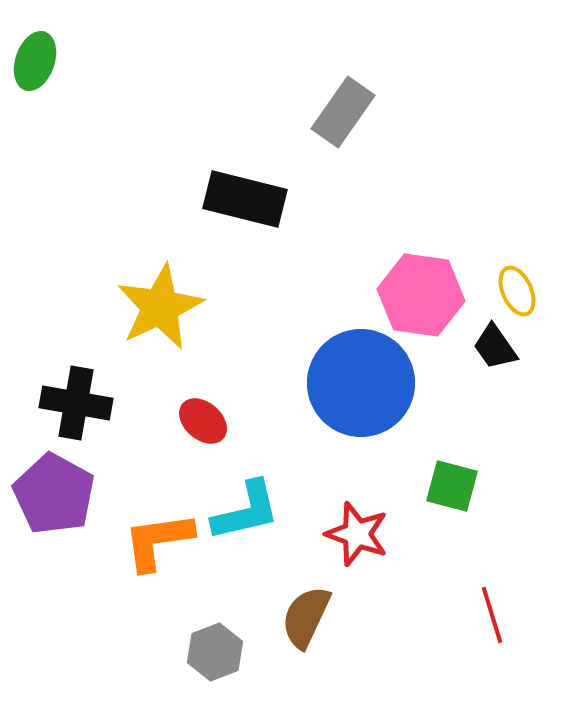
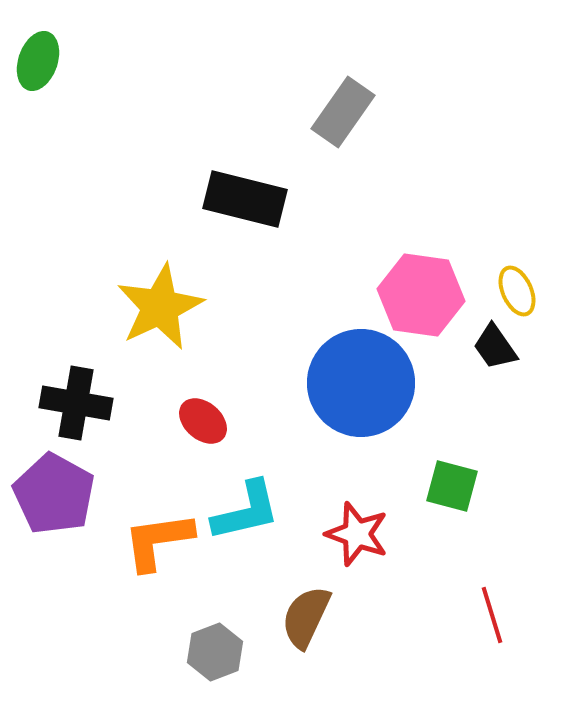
green ellipse: moved 3 px right
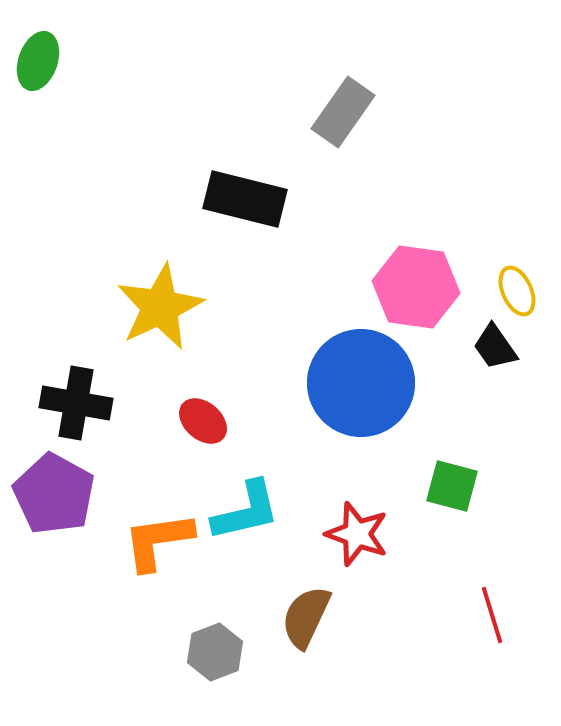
pink hexagon: moved 5 px left, 8 px up
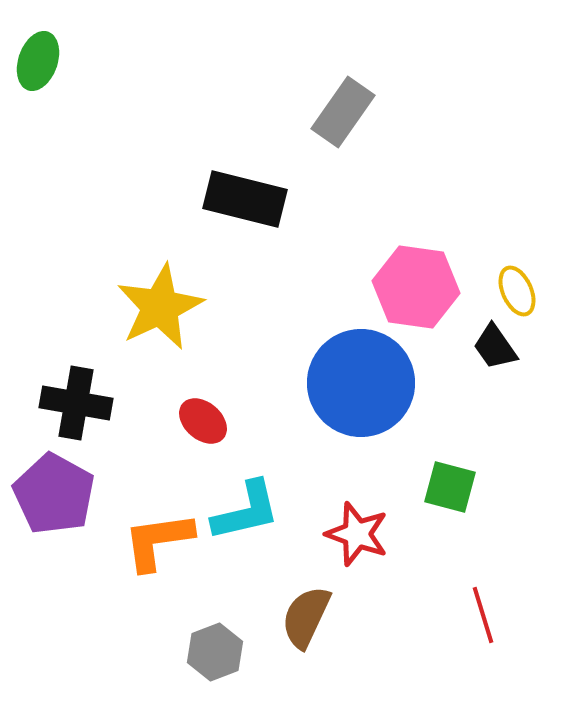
green square: moved 2 px left, 1 px down
red line: moved 9 px left
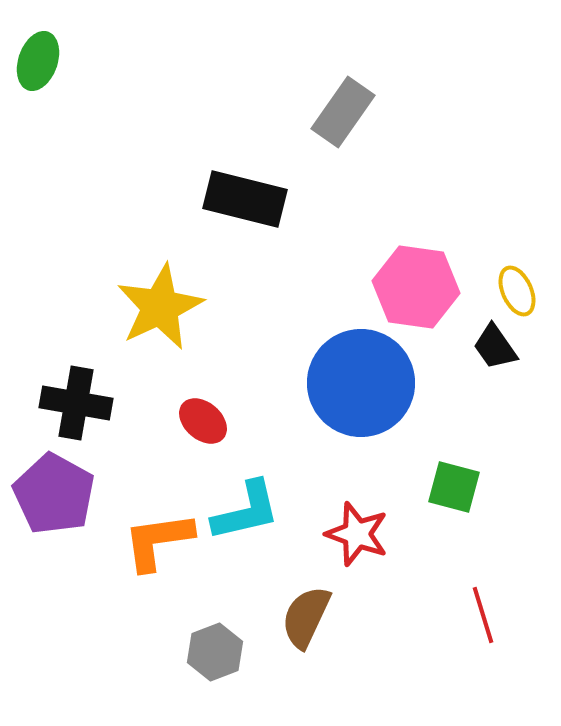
green square: moved 4 px right
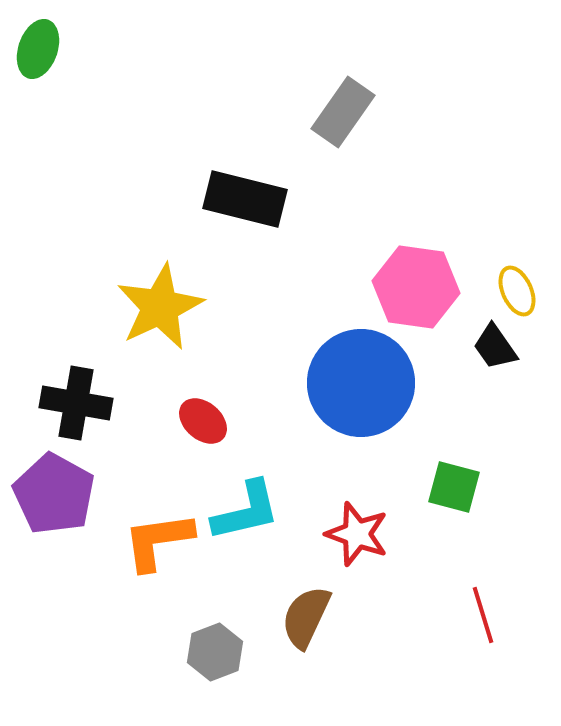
green ellipse: moved 12 px up
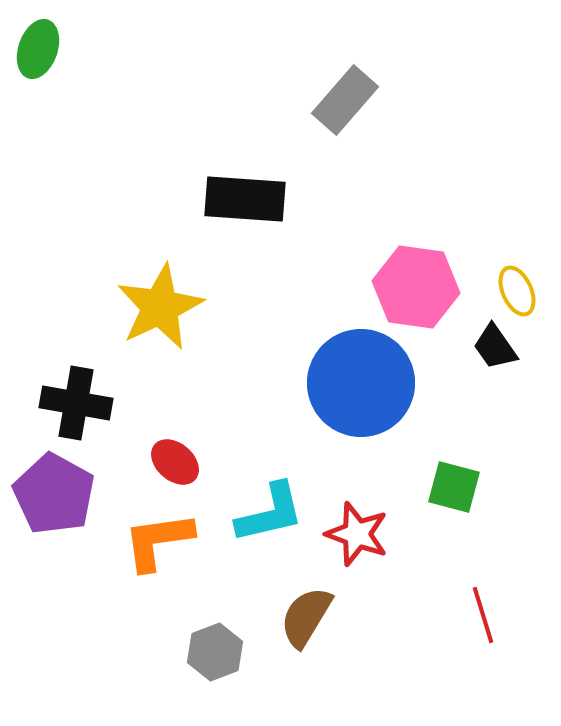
gray rectangle: moved 2 px right, 12 px up; rotated 6 degrees clockwise
black rectangle: rotated 10 degrees counterclockwise
red ellipse: moved 28 px left, 41 px down
cyan L-shape: moved 24 px right, 2 px down
brown semicircle: rotated 6 degrees clockwise
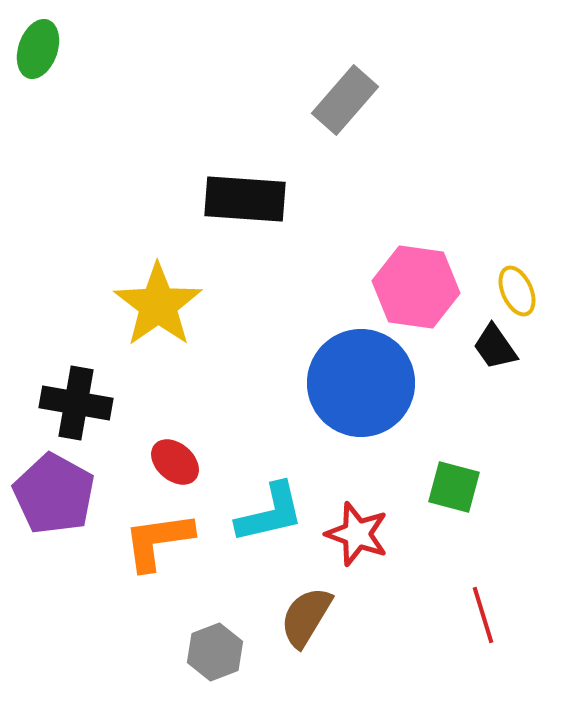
yellow star: moved 2 px left, 2 px up; rotated 10 degrees counterclockwise
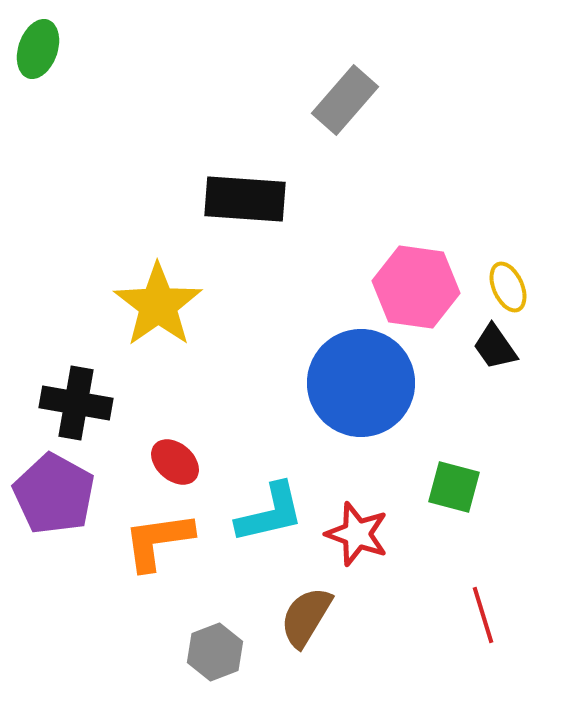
yellow ellipse: moved 9 px left, 4 px up
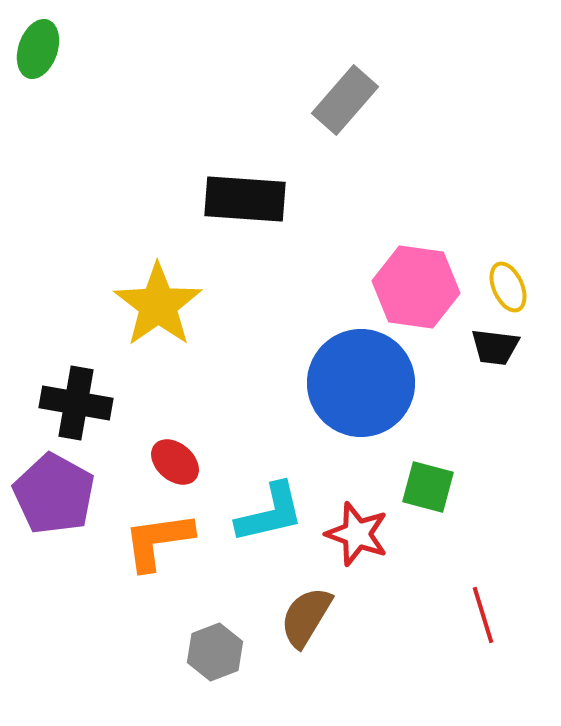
black trapezoid: rotated 48 degrees counterclockwise
green square: moved 26 px left
